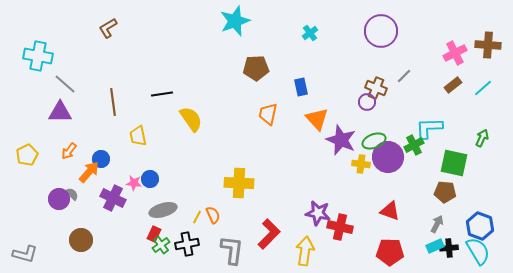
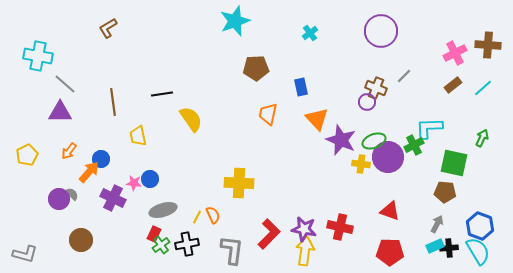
purple star at (318, 213): moved 14 px left, 16 px down
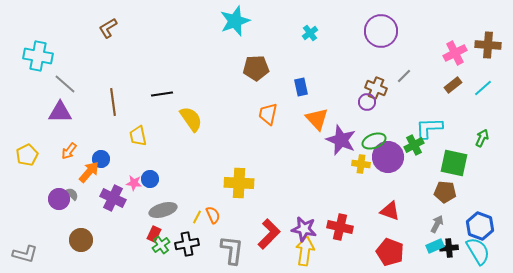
red pentagon at (390, 252): rotated 20 degrees clockwise
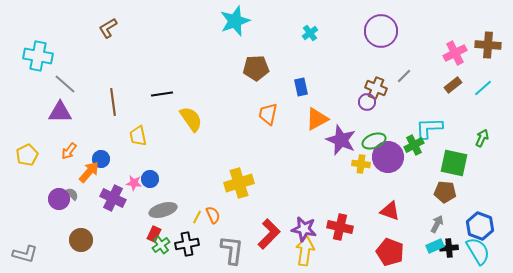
orange triangle at (317, 119): rotated 45 degrees clockwise
yellow cross at (239, 183): rotated 20 degrees counterclockwise
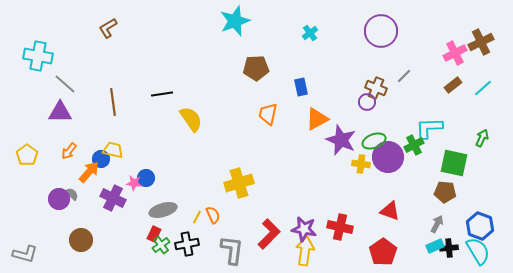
brown cross at (488, 45): moved 7 px left, 3 px up; rotated 30 degrees counterclockwise
yellow trapezoid at (138, 136): moved 25 px left, 14 px down; rotated 115 degrees clockwise
yellow pentagon at (27, 155): rotated 10 degrees counterclockwise
blue circle at (150, 179): moved 4 px left, 1 px up
red pentagon at (390, 252): moved 7 px left; rotated 16 degrees clockwise
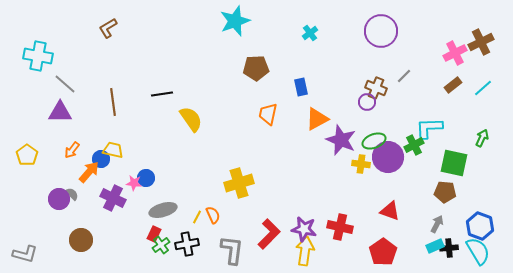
orange arrow at (69, 151): moved 3 px right, 1 px up
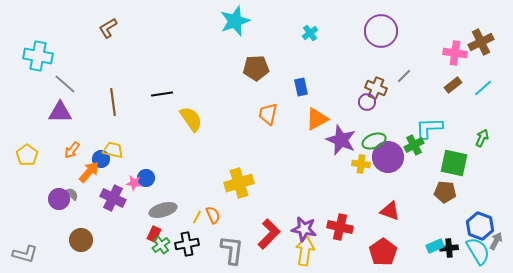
pink cross at (455, 53): rotated 35 degrees clockwise
gray arrow at (437, 224): moved 59 px right, 17 px down
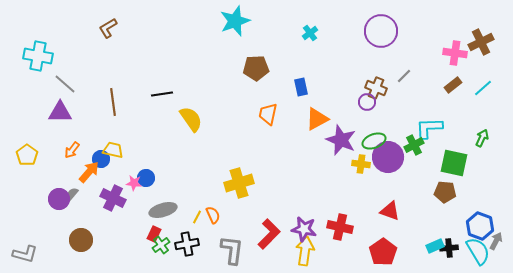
gray semicircle at (72, 194): rotated 96 degrees counterclockwise
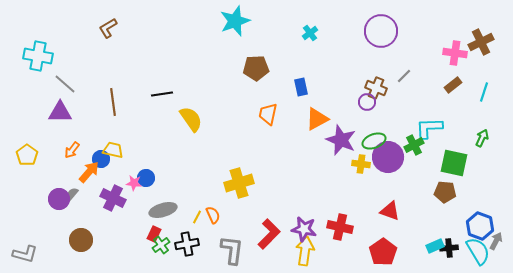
cyan line at (483, 88): moved 1 px right, 4 px down; rotated 30 degrees counterclockwise
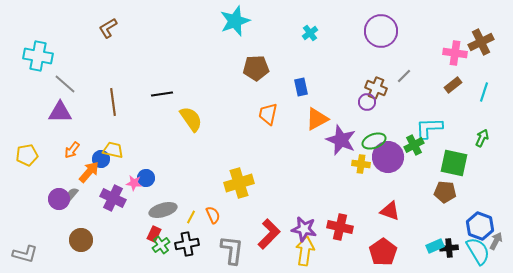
yellow pentagon at (27, 155): rotated 25 degrees clockwise
yellow line at (197, 217): moved 6 px left
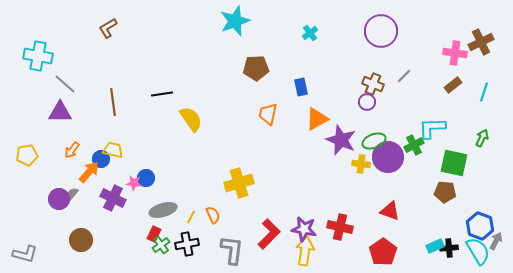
brown cross at (376, 88): moved 3 px left, 4 px up
cyan L-shape at (429, 128): moved 3 px right
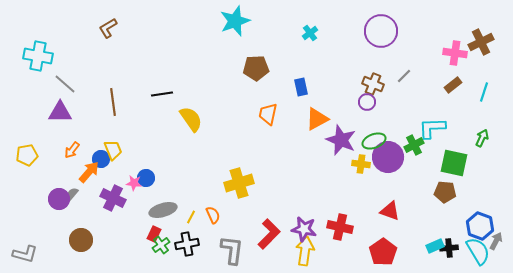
yellow trapezoid at (113, 150): rotated 55 degrees clockwise
